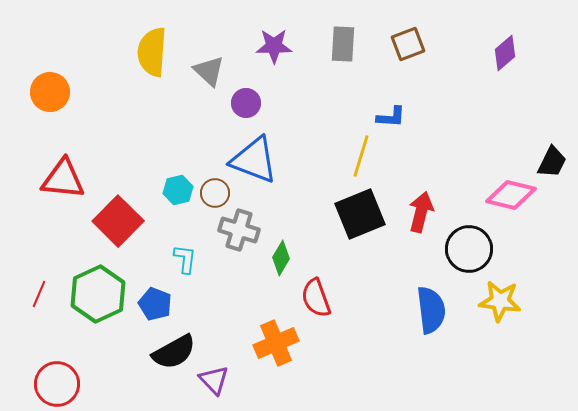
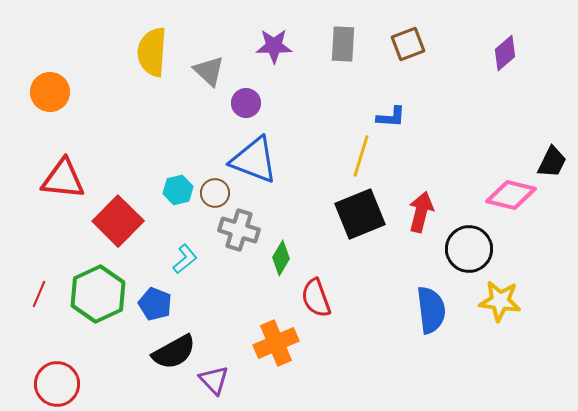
cyan L-shape: rotated 44 degrees clockwise
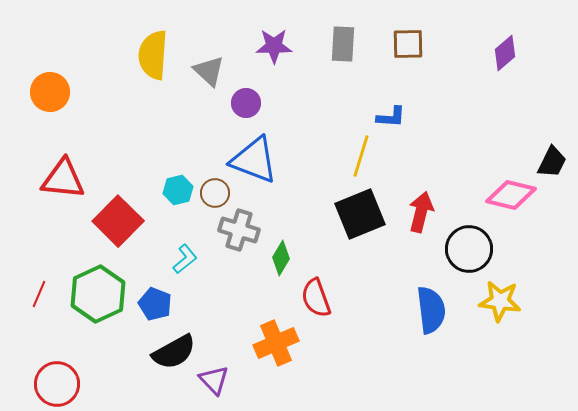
brown square: rotated 20 degrees clockwise
yellow semicircle: moved 1 px right, 3 px down
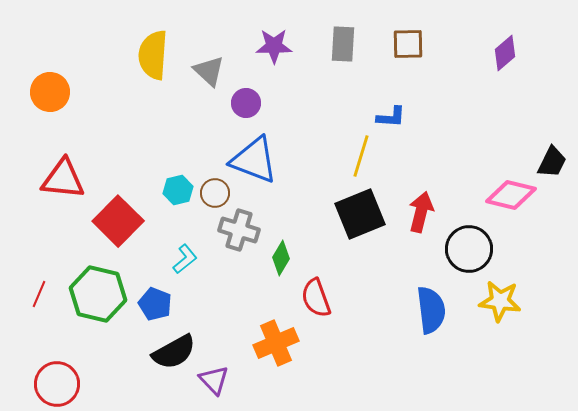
green hexagon: rotated 22 degrees counterclockwise
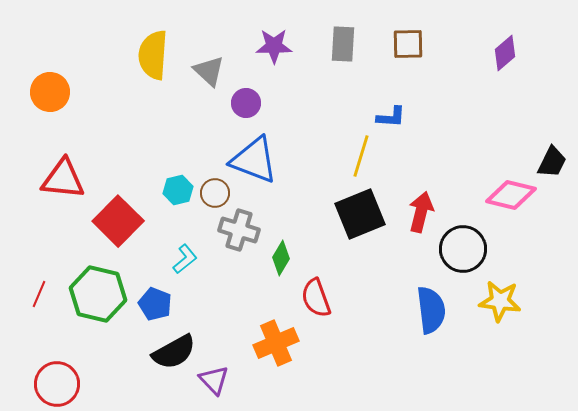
black circle: moved 6 px left
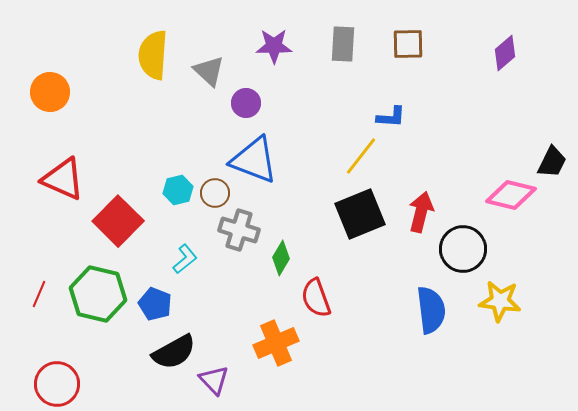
yellow line: rotated 21 degrees clockwise
red triangle: rotated 18 degrees clockwise
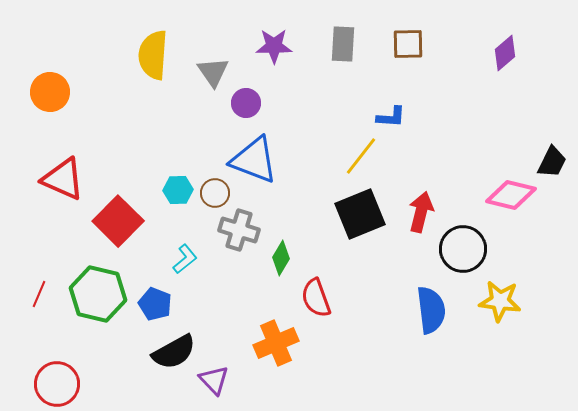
gray triangle: moved 4 px right, 1 px down; rotated 12 degrees clockwise
cyan hexagon: rotated 12 degrees clockwise
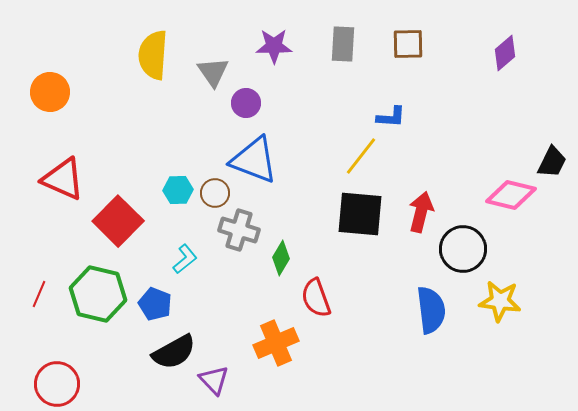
black square: rotated 27 degrees clockwise
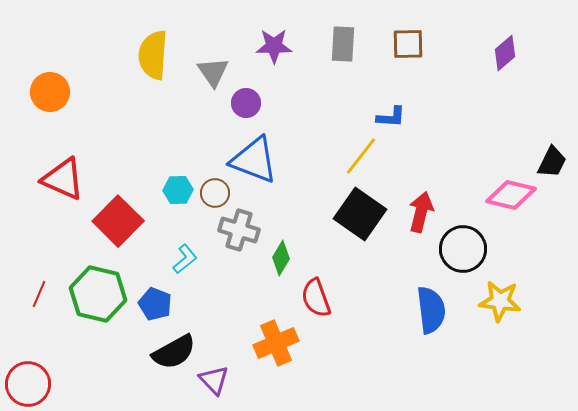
black square: rotated 30 degrees clockwise
red circle: moved 29 px left
